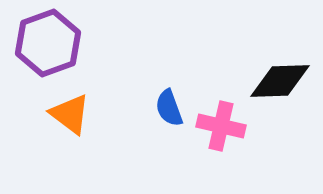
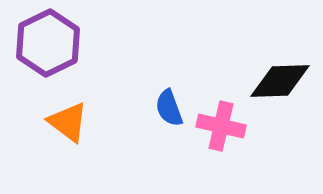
purple hexagon: rotated 6 degrees counterclockwise
orange triangle: moved 2 px left, 8 px down
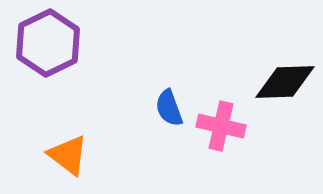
black diamond: moved 5 px right, 1 px down
orange triangle: moved 33 px down
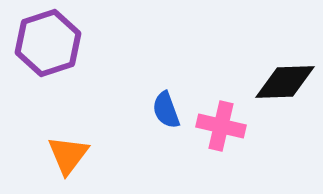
purple hexagon: rotated 8 degrees clockwise
blue semicircle: moved 3 px left, 2 px down
orange triangle: rotated 30 degrees clockwise
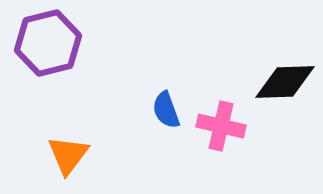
purple hexagon: rotated 4 degrees clockwise
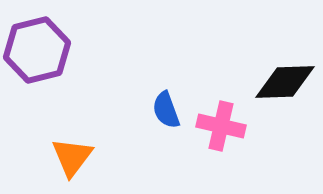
purple hexagon: moved 11 px left, 7 px down
orange triangle: moved 4 px right, 2 px down
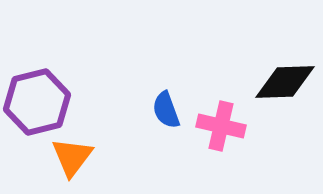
purple hexagon: moved 52 px down
